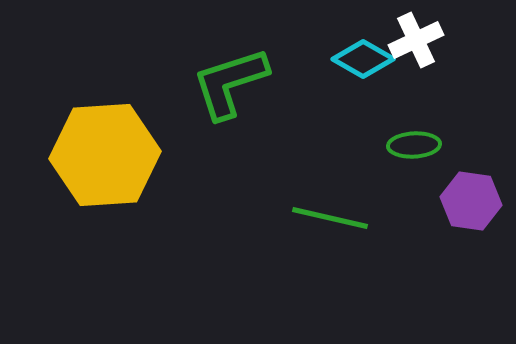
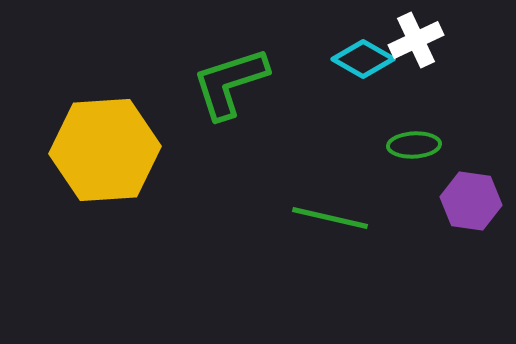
yellow hexagon: moved 5 px up
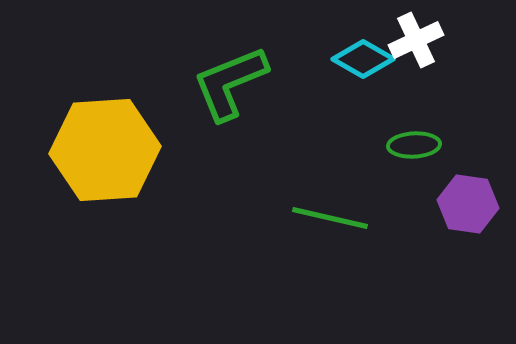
green L-shape: rotated 4 degrees counterclockwise
purple hexagon: moved 3 px left, 3 px down
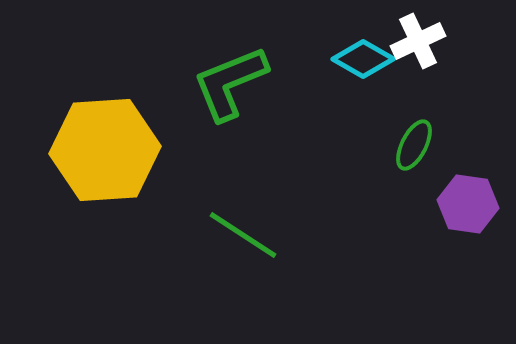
white cross: moved 2 px right, 1 px down
green ellipse: rotated 60 degrees counterclockwise
green line: moved 87 px left, 17 px down; rotated 20 degrees clockwise
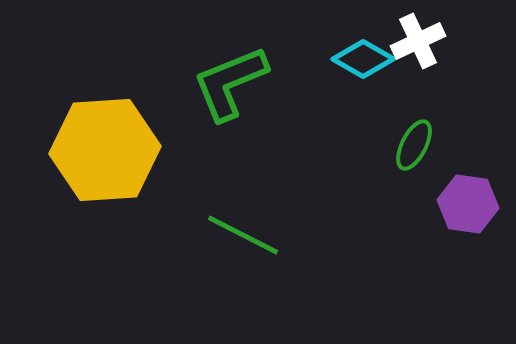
green line: rotated 6 degrees counterclockwise
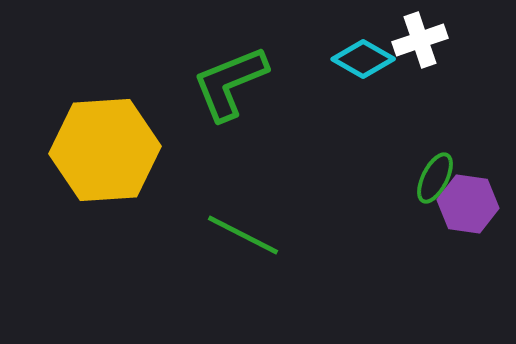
white cross: moved 2 px right, 1 px up; rotated 6 degrees clockwise
green ellipse: moved 21 px right, 33 px down
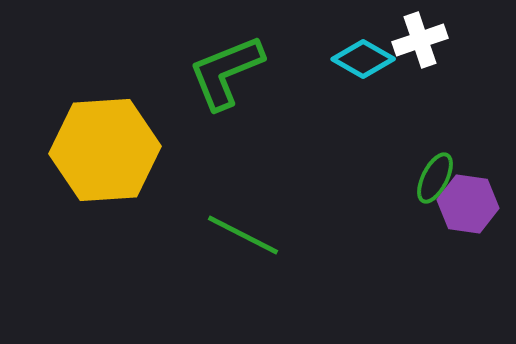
green L-shape: moved 4 px left, 11 px up
